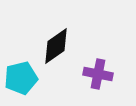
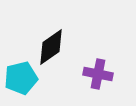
black diamond: moved 5 px left, 1 px down
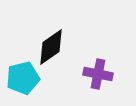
cyan pentagon: moved 2 px right
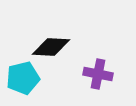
black diamond: rotated 39 degrees clockwise
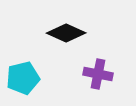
black diamond: moved 15 px right, 14 px up; rotated 21 degrees clockwise
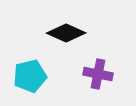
cyan pentagon: moved 7 px right, 2 px up
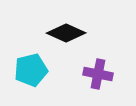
cyan pentagon: moved 1 px right, 6 px up
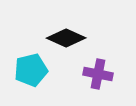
black diamond: moved 5 px down
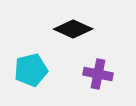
black diamond: moved 7 px right, 9 px up
